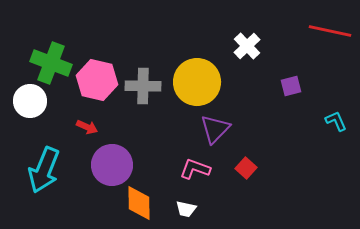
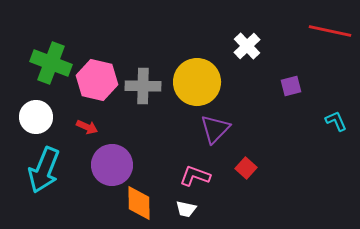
white circle: moved 6 px right, 16 px down
pink L-shape: moved 7 px down
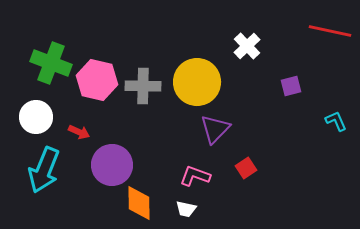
red arrow: moved 8 px left, 5 px down
red square: rotated 15 degrees clockwise
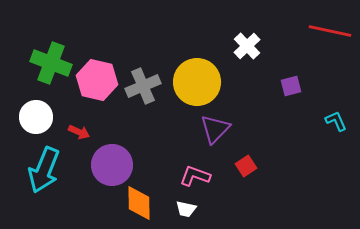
gray cross: rotated 24 degrees counterclockwise
red square: moved 2 px up
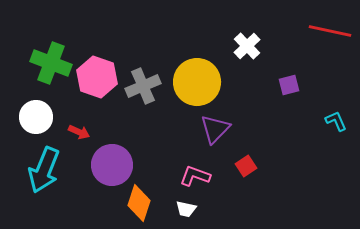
pink hexagon: moved 3 px up; rotated 6 degrees clockwise
purple square: moved 2 px left, 1 px up
orange diamond: rotated 18 degrees clockwise
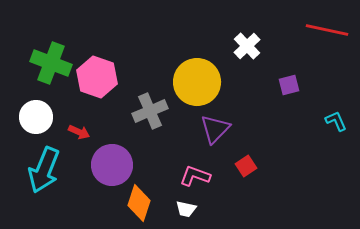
red line: moved 3 px left, 1 px up
gray cross: moved 7 px right, 25 px down
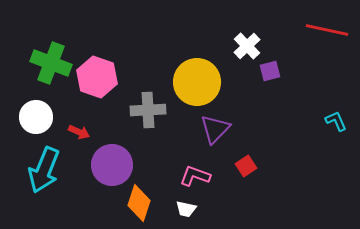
purple square: moved 19 px left, 14 px up
gray cross: moved 2 px left, 1 px up; rotated 20 degrees clockwise
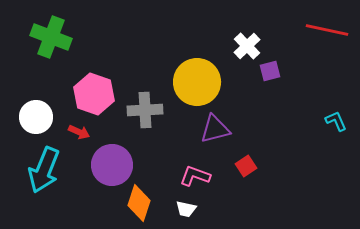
green cross: moved 26 px up
pink hexagon: moved 3 px left, 17 px down
gray cross: moved 3 px left
purple triangle: rotated 32 degrees clockwise
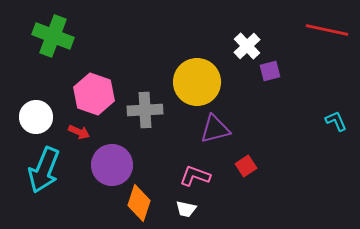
green cross: moved 2 px right, 1 px up
